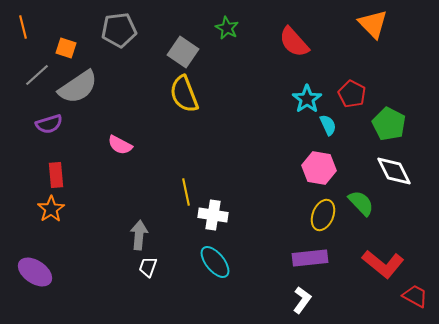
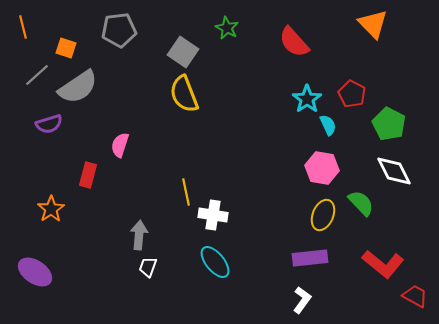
pink semicircle: rotated 80 degrees clockwise
pink hexagon: moved 3 px right
red rectangle: moved 32 px right; rotated 20 degrees clockwise
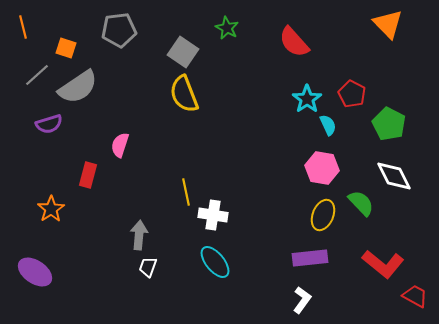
orange triangle: moved 15 px right
white diamond: moved 5 px down
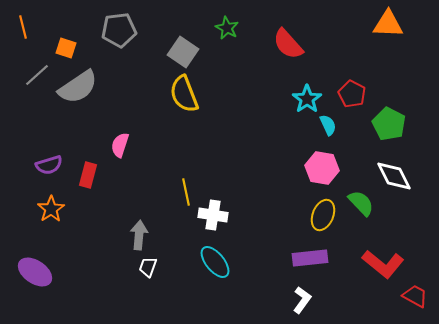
orange triangle: rotated 44 degrees counterclockwise
red semicircle: moved 6 px left, 2 px down
purple semicircle: moved 41 px down
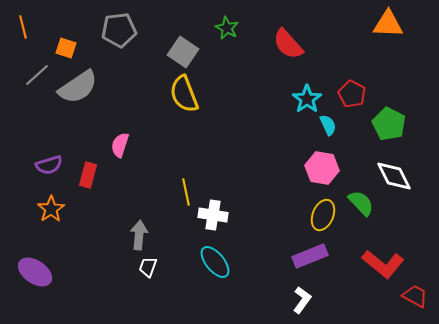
purple rectangle: moved 2 px up; rotated 16 degrees counterclockwise
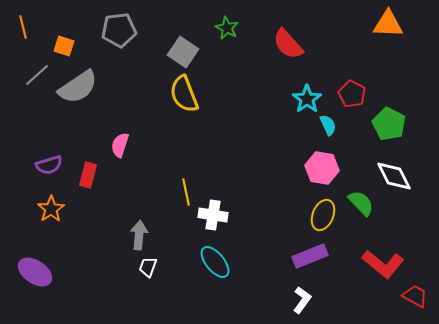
orange square: moved 2 px left, 2 px up
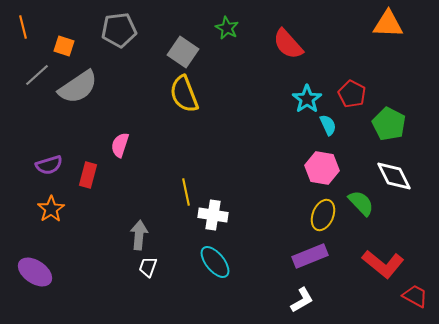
white L-shape: rotated 24 degrees clockwise
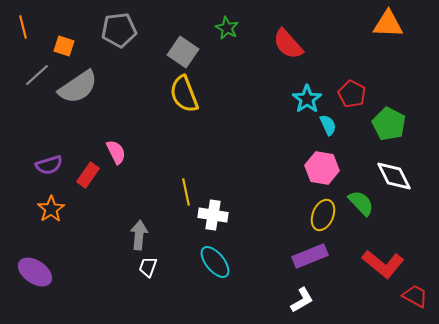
pink semicircle: moved 4 px left, 7 px down; rotated 135 degrees clockwise
red rectangle: rotated 20 degrees clockwise
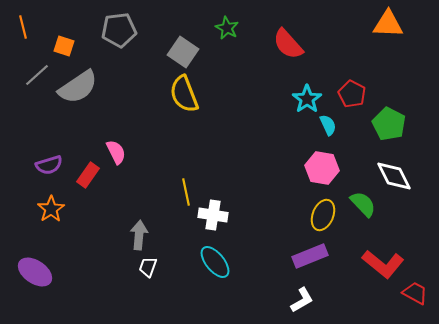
green semicircle: moved 2 px right, 1 px down
red trapezoid: moved 3 px up
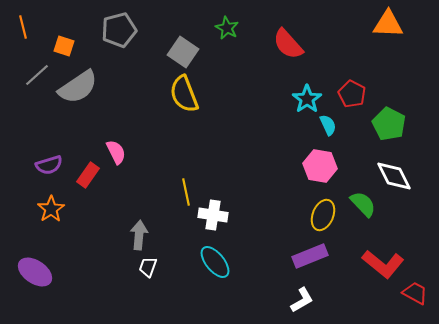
gray pentagon: rotated 8 degrees counterclockwise
pink hexagon: moved 2 px left, 2 px up
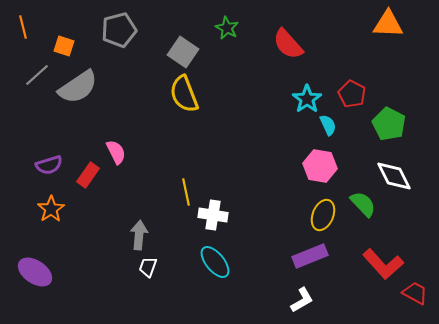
red L-shape: rotated 9 degrees clockwise
